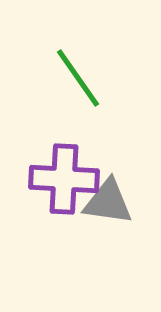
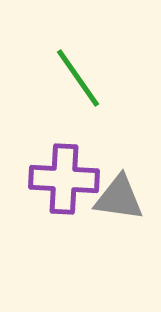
gray triangle: moved 11 px right, 4 px up
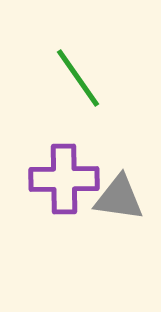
purple cross: rotated 4 degrees counterclockwise
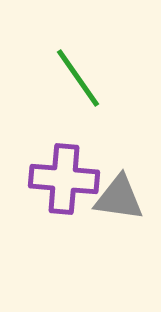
purple cross: rotated 6 degrees clockwise
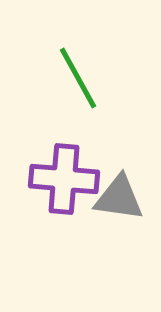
green line: rotated 6 degrees clockwise
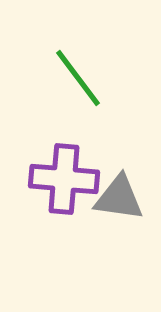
green line: rotated 8 degrees counterclockwise
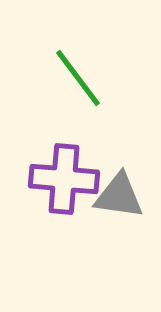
gray triangle: moved 2 px up
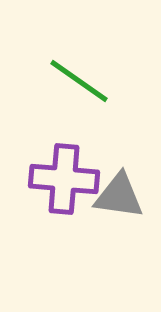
green line: moved 1 px right, 3 px down; rotated 18 degrees counterclockwise
